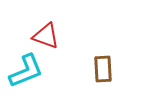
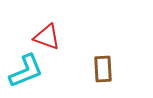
red triangle: moved 1 px right, 1 px down
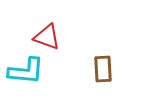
cyan L-shape: rotated 27 degrees clockwise
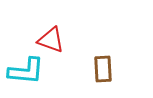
red triangle: moved 4 px right, 3 px down
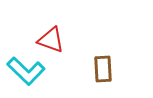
cyan L-shape: rotated 39 degrees clockwise
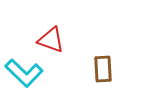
cyan L-shape: moved 2 px left, 2 px down
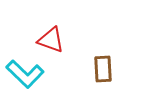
cyan L-shape: moved 1 px right, 1 px down
